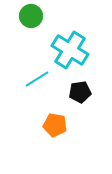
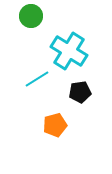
cyan cross: moved 1 px left, 1 px down
orange pentagon: rotated 25 degrees counterclockwise
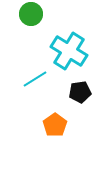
green circle: moved 2 px up
cyan line: moved 2 px left
orange pentagon: rotated 20 degrees counterclockwise
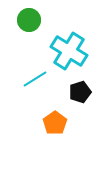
green circle: moved 2 px left, 6 px down
black pentagon: rotated 10 degrees counterclockwise
orange pentagon: moved 2 px up
